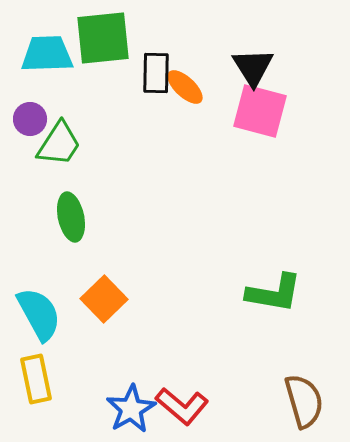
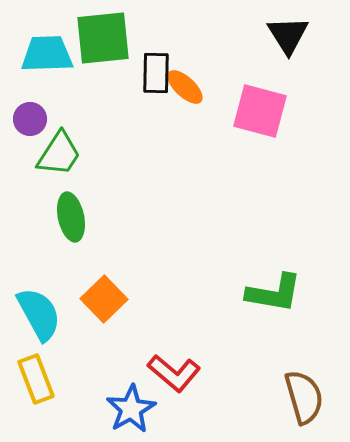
black triangle: moved 35 px right, 32 px up
green trapezoid: moved 10 px down
yellow rectangle: rotated 9 degrees counterclockwise
brown semicircle: moved 4 px up
red L-shape: moved 8 px left, 33 px up
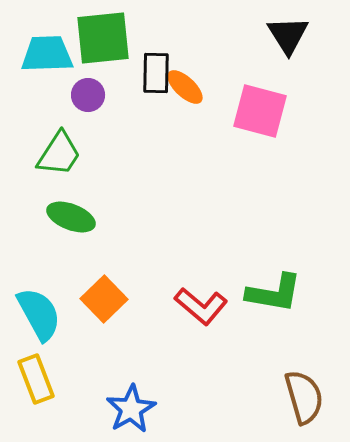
purple circle: moved 58 px right, 24 px up
green ellipse: rotated 57 degrees counterclockwise
red L-shape: moved 27 px right, 67 px up
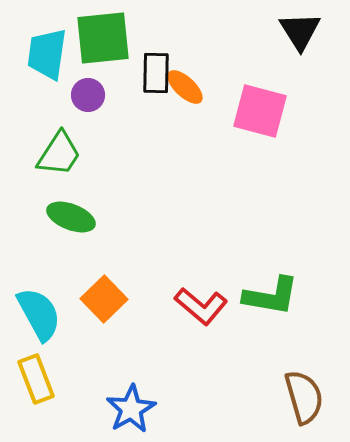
black triangle: moved 12 px right, 4 px up
cyan trapezoid: rotated 80 degrees counterclockwise
green L-shape: moved 3 px left, 3 px down
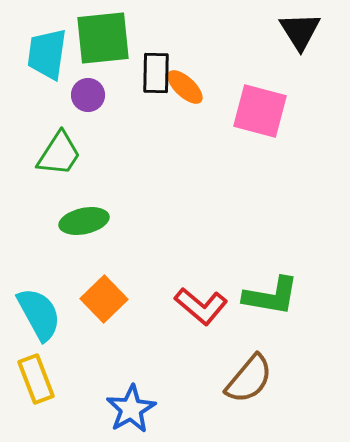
green ellipse: moved 13 px right, 4 px down; rotated 33 degrees counterclockwise
brown semicircle: moved 55 px left, 18 px up; rotated 56 degrees clockwise
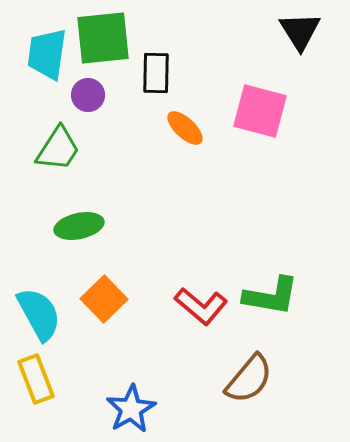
orange ellipse: moved 41 px down
green trapezoid: moved 1 px left, 5 px up
green ellipse: moved 5 px left, 5 px down
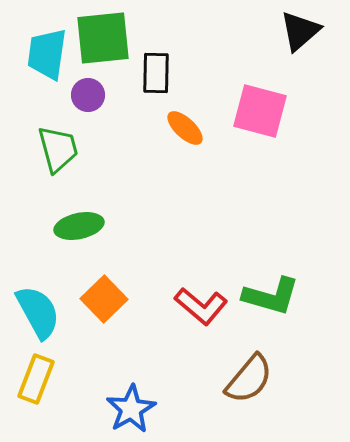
black triangle: rotated 21 degrees clockwise
green trapezoid: rotated 48 degrees counterclockwise
green L-shape: rotated 6 degrees clockwise
cyan semicircle: moved 1 px left, 2 px up
yellow rectangle: rotated 42 degrees clockwise
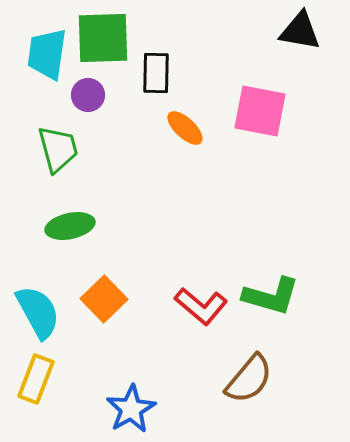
black triangle: rotated 51 degrees clockwise
green square: rotated 4 degrees clockwise
pink square: rotated 4 degrees counterclockwise
green ellipse: moved 9 px left
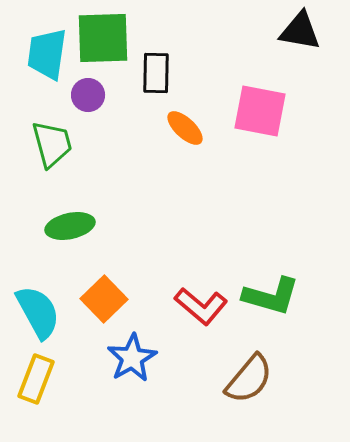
green trapezoid: moved 6 px left, 5 px up
blue star: moved 1 px right, 51 px up
